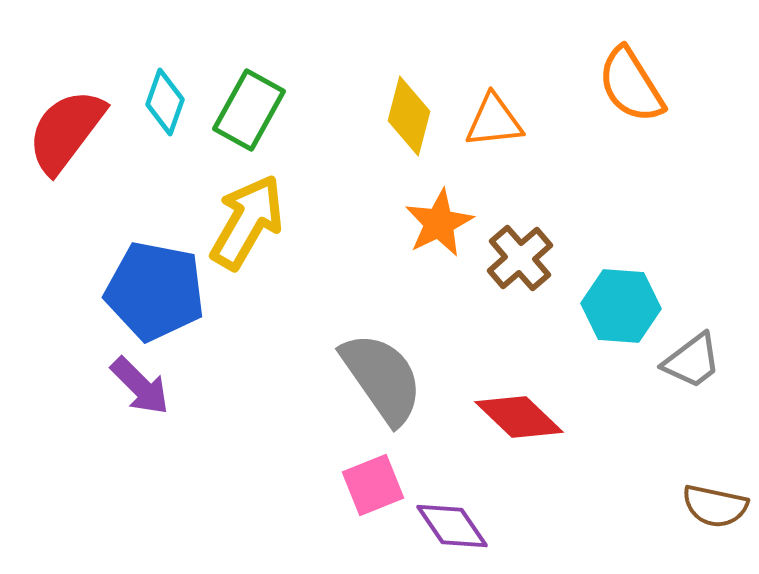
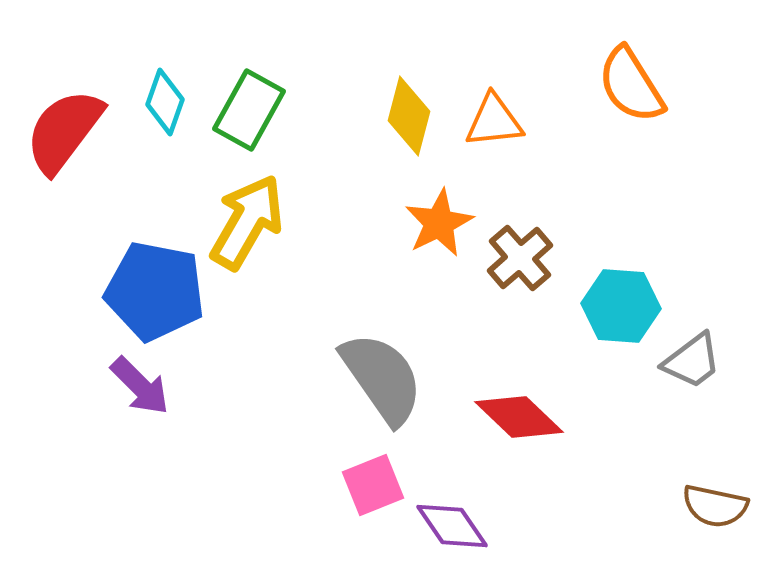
red semicircle: moved 2 px left
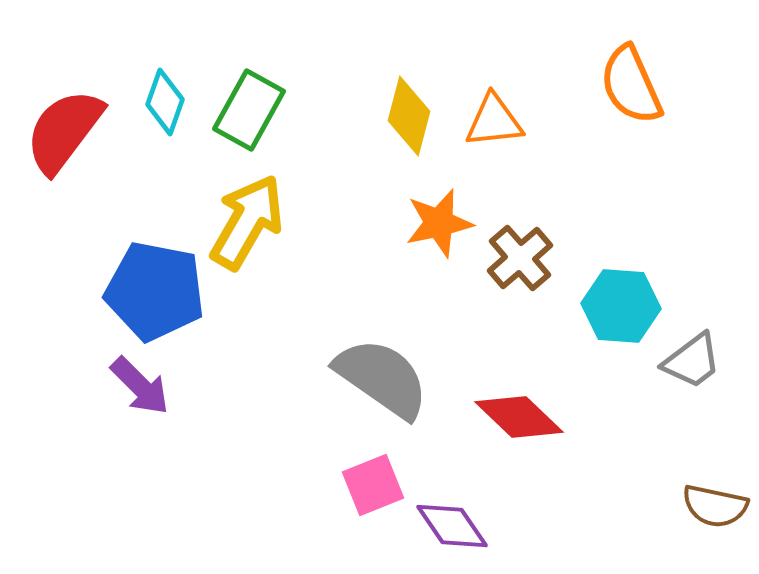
orange semicircle: rotated 8 degrees clockwise
orange star: rotated 14 degrees clockwise
gray semicircle: rotated 20 degrees counterclockwise
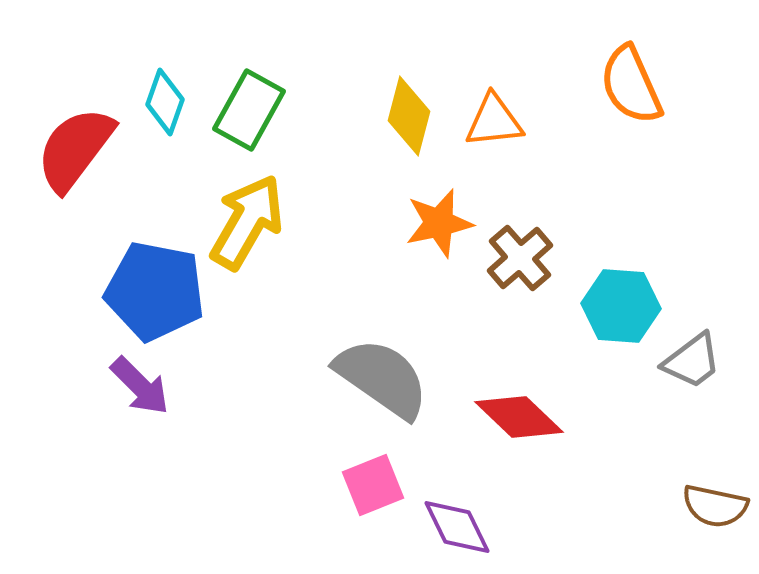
red semicircle: moved 11 px right, 18 px down
purple diamond: moved 5 px right, 1 px down; rotated 8 degrees clockwise
